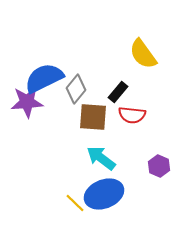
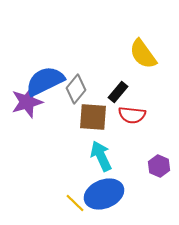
blue semicircle: moved 1 px right, 3 px down
purple star: rotated 12 degrees counterclockwise
cyan arrow: moved 2 px up; rotated 28 degrees clockwise
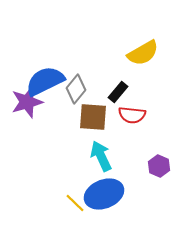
yellow semicircle: moved 1 px up; rotated 84 degrees counterclockwise
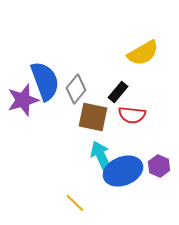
blue semicircle: rotated 96 degrees clockwise
purple star: moved 4 px left, 2 px up
brown square: rotated 8 degrees clockwise
blue ellipse: moved 19 px right, 23 px up
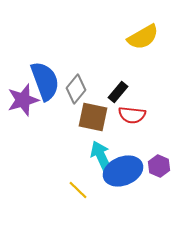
yellow semicircle: moved 16 px up
yellow line: moved 3 px right, 13 px up
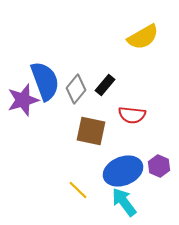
black rectangle: moved 13 px left, 7 px up
brown square: moved 2 px left, 14 px down
cyan arrow: moved 23 px right, 46 px down; rotated 12 degrees counterclockwise
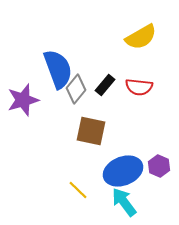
yellow semicircle: moved 2 px left
blue semicircle: moved 13 px right, 12 px up
red semicircle: moved 7 px right, 28 px up
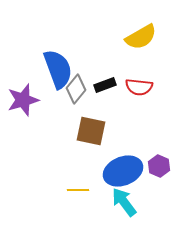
black rectangle: rotated 30 degrees clockwise
yellow line: rotated 45 degrees counterclockwise
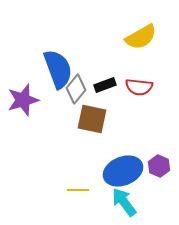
brown square: moved 1 px right, 12 px up
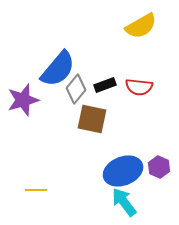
yellow semicircle: moved 11 px up
blue semicircle: rotated 60 degrees clockwise
purple hexagon: moved 1 px down
yellow line: moved 42 px left
